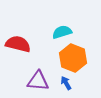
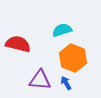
cyan semicircle: moved 2 px up
purple triangle: moved 2 px right, 1 px up
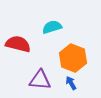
cyan semicircle: moved 10 px left, 3 px up
blue arrow: moved 5 px right
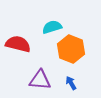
orange hexagon: moved 2 px left, 9 px up
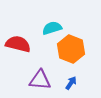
cyan semicircle: moved 1 px down
blue arrow: rotated 64 degrees clockwise
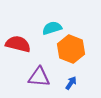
purple triangle: moved 1 px left, 3 px up
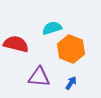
red semicircle: moved 2 px left
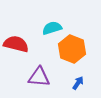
orange hexagon: moved 1 px right
blue arrow: moved 7 px right
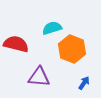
blue arrow: moved 6 px right
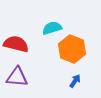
purple triangle: moved 22 px left
blue arrow: moved 9 px left, 2 px up
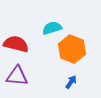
purple triangle: moved 1 px up
blue arrow: moved 4 px left, 1 px down
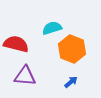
purple triangle: moved 8 px right
blue arrow: rotated 16 degrees clockwise
